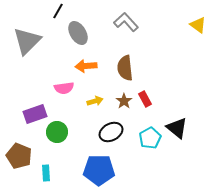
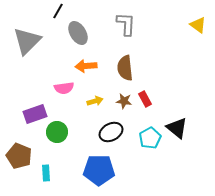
gray L-shape: moved 2 px down; rotated 45 degrees clockwise
brown star: rotated 28 degrees counterclockwise
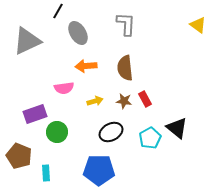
gray triangle: rotated 20 degrees clockwise
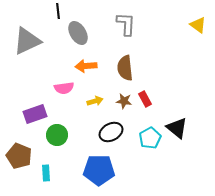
black line: rotated 35 degrees counterclockwise
green circle: moved 3 px down
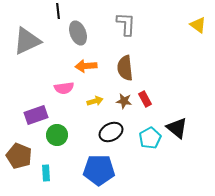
gray ellipse: rotated 10 degrees clockwise
purple rectangle: moved 1 px right, 1 px down
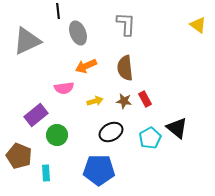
orange arrow: rotated 20 degrees counterclockwise
purple rectangle: rotated 20 degrees counterclockwise
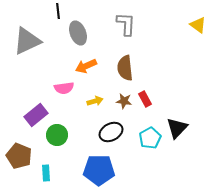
black triangle: rotated 35 degrees clockwise
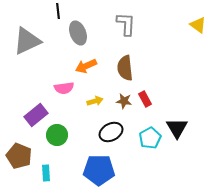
black triangle: rotated 15 degrees counterclockwise
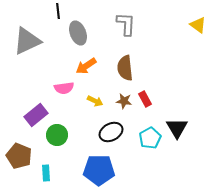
orange arrow: rotated 10 degrees counterclockwise
yellow arrow: rotated 42 degrees clockwise
